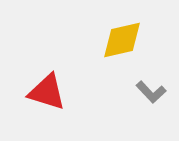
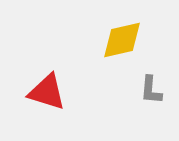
gray L-shape: moved 2 px up; rotated 48 degrees clockwise
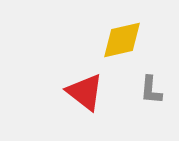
red triangle: moved 38 px right; rotated 21 degrees clockwise
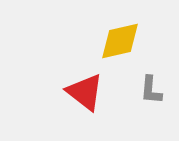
yellow diamond: moved 2 px left, 1 px down
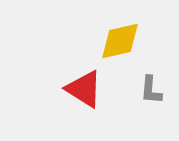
red triangle: moved 1 px left, 3 px up; rotated 6 degrees counterclockwise
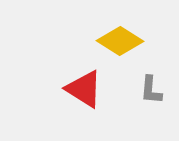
yellow diamond: rotated 45 degrees clockwise
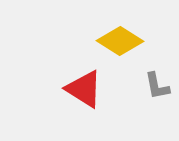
gray L-shape: moved 6 px right, 4 px up; rotated 16 degrees counterclockwise
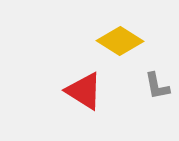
red triangle: moved 2 px down
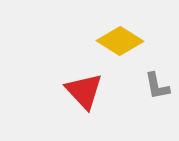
red triangle: rotated 15 degrees clockwise
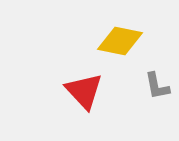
yellow diamond: rotated 21 degrees counterclockwise
